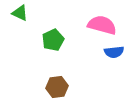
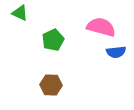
pink semicircle: moved 1 px left, 2 px down
blue semicircle: moved 2 px right
brown hexagon: moved 6 px left, 2 px up; rotated 10 degrees clockwise
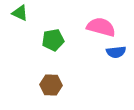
green pentagon: rotated 15 degrees clockwise
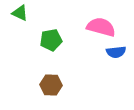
green pentagon: moved 2 px left
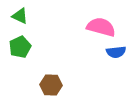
green triangle: moved 3 px down
green pentagon: moved 31 px left, 7 px down; rotated 15 degrees counterclockwise
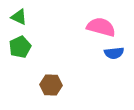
green triangle: moved 1 px left, 1 px down
blue semicircle: moved 2 px left, 1 px down
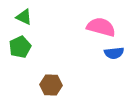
green triangle: moved 5 px right
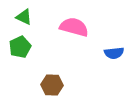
pink semicircle: moved 27 px left
brown hexagon: moved 1 px right
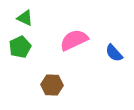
green triangle: moved 1 px right, 1 px down
pink semicircle: moved 13 px down; rotated 40 degrees counterclockwise
blue semicircle: rotated 54 degrees clockwise
